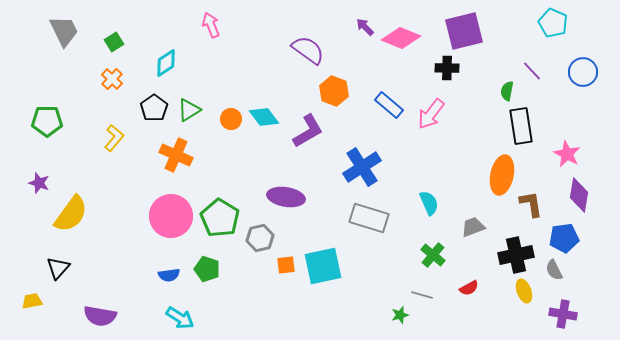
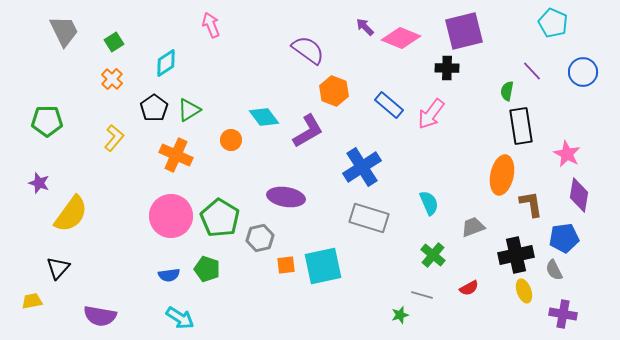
orange circle at (231, 119): moved 21 px down
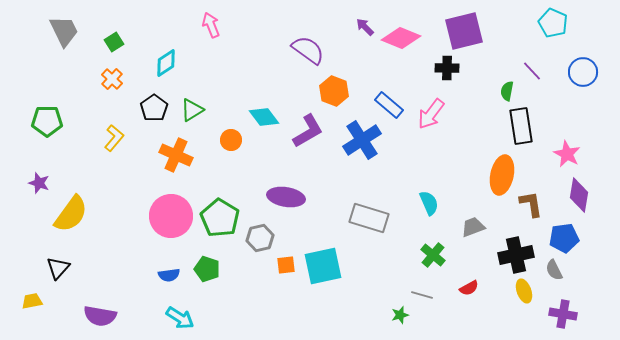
green triangle at (189, 110): moved 3 px right
blue cross at (362, 167): moved 27 px up
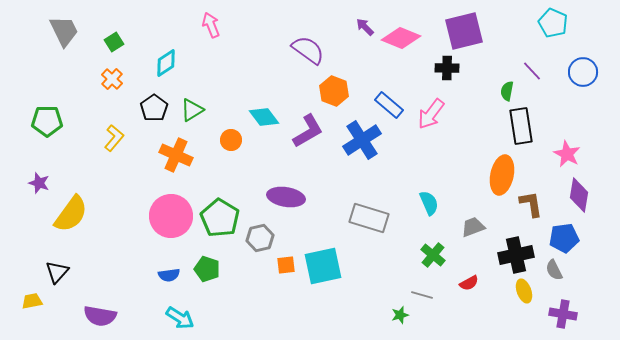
black triangle at (58, 268): moved 1 px left, 4 px down
red semicircle at (469, 288): moved 5 px up
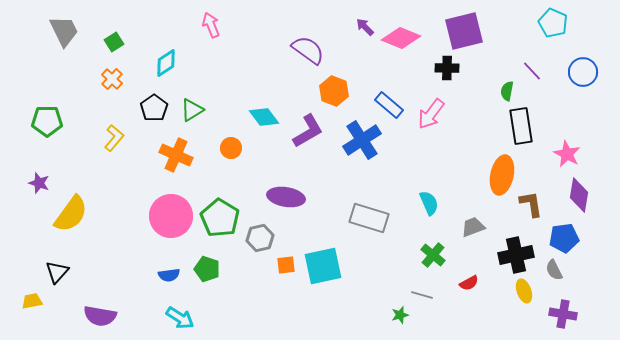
orange circle at (231, 140): moved 8 px down
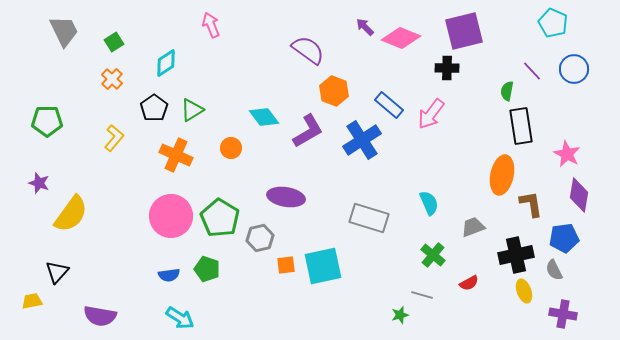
blue circle at (583, 72): moved 9 px left, 3 px up
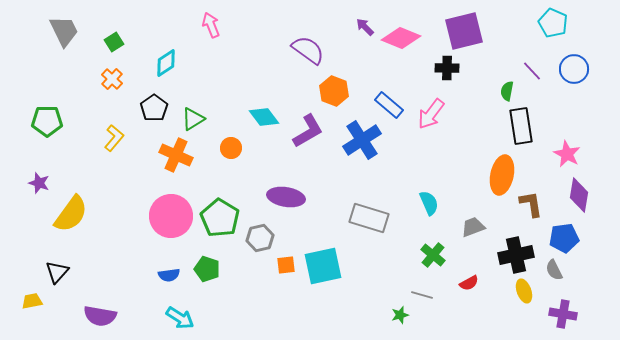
green triangle at (192, 110): moved 1 px right, 9 px down
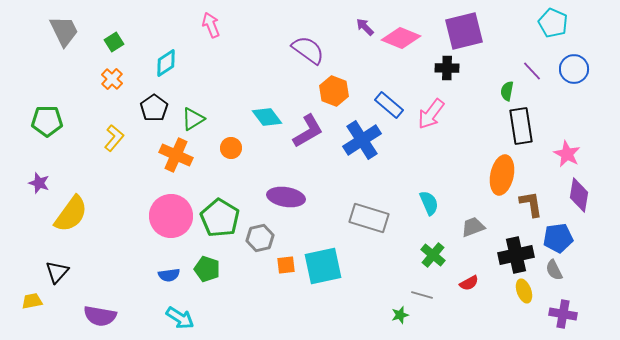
cyan diamond at (264, 117): moved 3 px right
blue pentagon at (564, 238): moved 6 px left
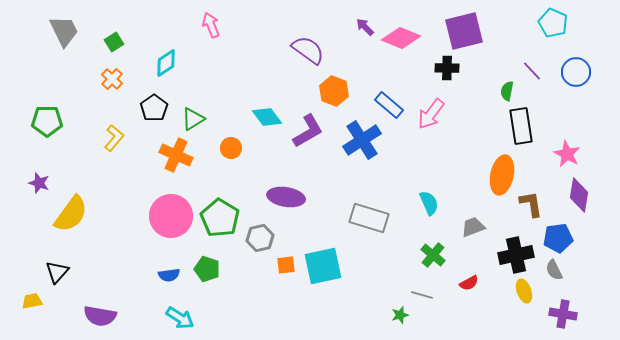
blue circle at (574, 69): moved 2 px right, 3 px down
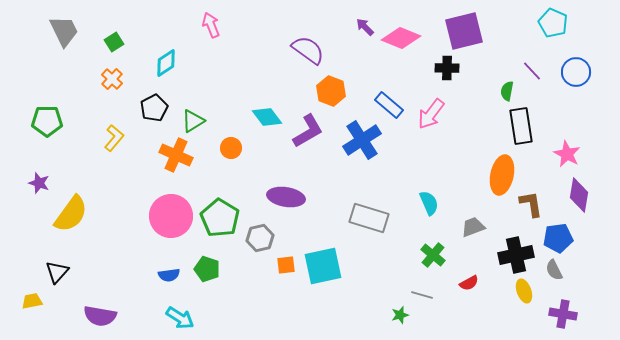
orange hexagon at (334, 91): moved 3 px left
black pentagon at (154, 108): rotated 8 degrees clockwise
green triangle at (193, 119): moved 2 px down
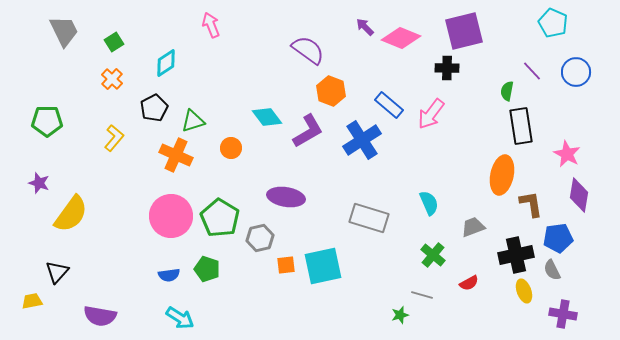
green triangle at (193, 121): rotated 15 degrees clockwise
gray semicircle at (554, 270): moved 2 px left
